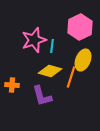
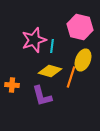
pink hexagon: rotated 20 degrees counterclockwise
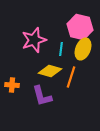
cyan line: moved 9 px right, 3 px down
yellow ellipse: moved 11 px up
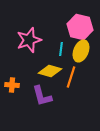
pink star: moved 5 px left
yellow ellipse: moved 2 px left, 2 px down
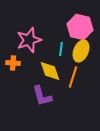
yellow diamond: rotated 55 degrees clockwise
orange line: moved 2 px right
orange cross: moved 1 px right, 22 px up
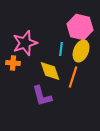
pink star: moved 4 px left, 3 px down
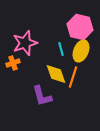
cyan line: rotated 24 degrees counterclockwise
orange cross: rotated 24 degrees counterclockwise
yellow diamond: moved 6 px right, 3 px down
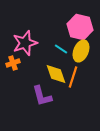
cyan line: rotated 40 degrees counterclockwise
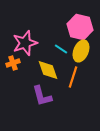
yellow diamond: moved 8 px left, 4 px up
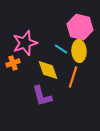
yellow ellipse: moved 2 px left; rotated 25 degrees counterclockwise
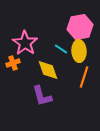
pink hexagon: rotated 25 degrees counterclockwise
pink star: rotated 20 degrees counterclockwise
orange line: moved 11 px right
